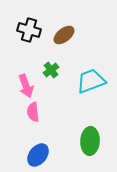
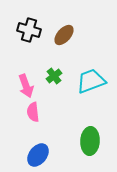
brown ellipse: rotated 10 degrees counterclockwise
green cross: moved 3 px right, 6 px down
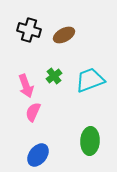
brown ellipse: rotated 20 degrees clockwise
cyan trapezoid: moved 1 px left, 1 px up
pink semicircle: rotated 30 degrees clockwise
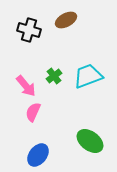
brown ellipse: moved 2 px right, 15 px up
cyan trapezoid: moved 2 px left, 4 px up
pink arrow: rotated 20 degrees counterclockwise
green ellipse: rotated 56 degrees counterclockwise
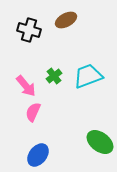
green ellipse: moved 10 px right, 1 px down
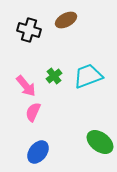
blue ellipse: moved 3 px up
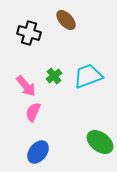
brown ellipse: rotated 75 degrees clockwise
black cross: moved 3 px down
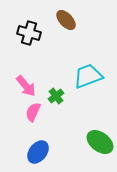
green cross: moved 2 px right, 20 px down
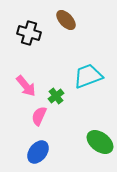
pink semicircle: moved 6 px right, 4 px down
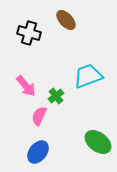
green ellipse: moved 2 px left
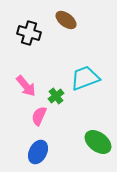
brown ellipse: rotated 10 degrees counterclockwise
cyan trapezoid: moved 3 px left, 2 px down
blue ellipse: rotated 10 degrees counterclockwise
